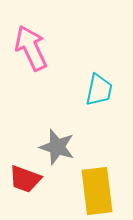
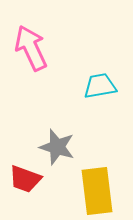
cyan trapezoid: moved 1 px right, 4 px up; rotated 112 degrees counterclockwise
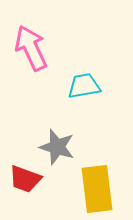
cyan trapezoid: moved 16 px left
yellow rectangle: moved 2 px up
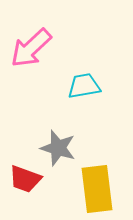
pink arrow: rotated 108 degrees counterclockwise
gray star: moved 1 px right, 1 px down
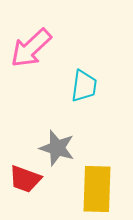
cyan trapezoid: rotated 108 degrees clockwise
gray star: moved 1 px left
yellow rectangle: rotated 9 degrees clockwise
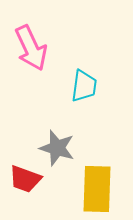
pink arrow: rotated 72 degrees counterclockwise
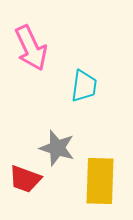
yellow rectangle: moved 3 px right, 8 px up
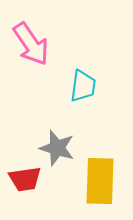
pink arrow: moved 4 px up; rotated 9 degrees counterclockwise
cyan trapezoid: moved 1 px left
red trapezoid: rotated 28 degrees counterclockwise
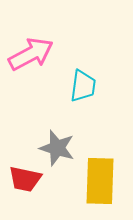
pink arrow: moved 10 px down; rotated 84 degrees counterclockwise
red trapezoid: rotated 20 degrees clockwise
